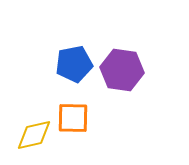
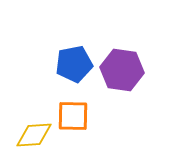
orange square: moved 2 px up
yellow diamond: rotated 9 degrees clockwise
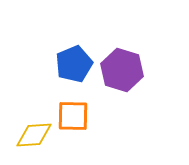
blue pentagon: rotated 12 degrees counterclockwise
purple hexagon: rotated 9 degrees clockwise
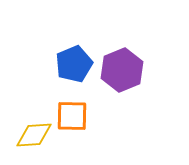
purple hexagon: rotated 21 degrees clockwise
orange square: moved 1 px left
